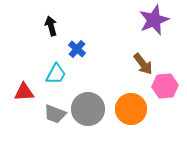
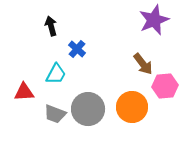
orange circle: moved 1 px right, 2 px up
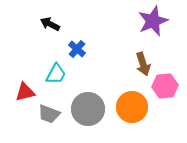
purple star: moved 1 px left, 1 px down
black arrow: moved 1 px left, 2 px up; rotated 48 degrees counterclockwise
brown arrow: rotated 20 degrees clockwise
red triangle: moved 1 px right; rotated 10 degrees counterclockwise
gray trapezoid: moved 6 px left
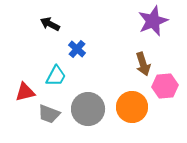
cyan trapezoid: moved 2 px down
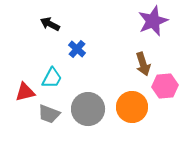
cyan trapezoid: moved 4 px left, 2 px down
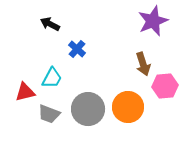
orange circle: moved 4 px left
